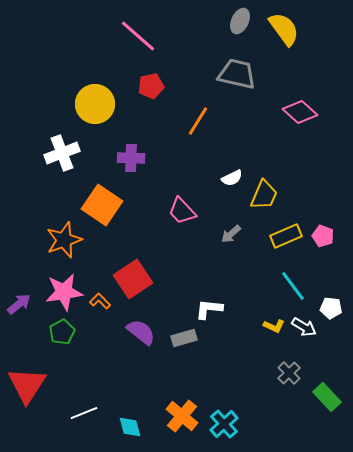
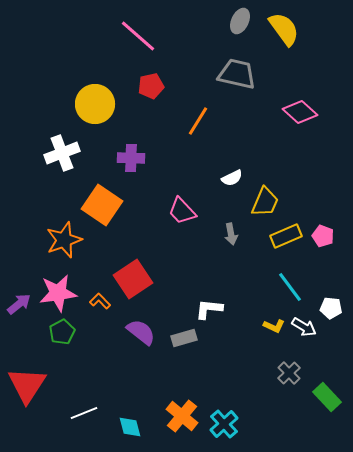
yellow trapezoid: moved 1 px right, 7 px down
gray arrow: rotated 60 degrees counterclockwise
cyan line: moved 3 px left, 1 px down
pink star: moved 6 px left, 1 px down
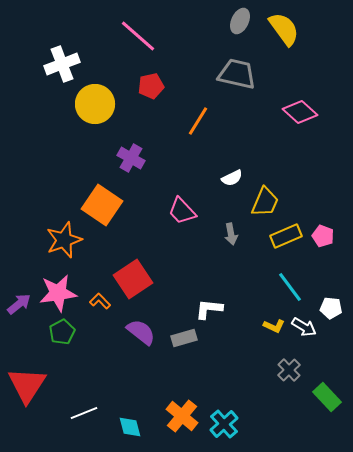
white cross: moved 89 px up
purple cross: rotated 28 degrees clockwise
gray cross: moved 3 px up
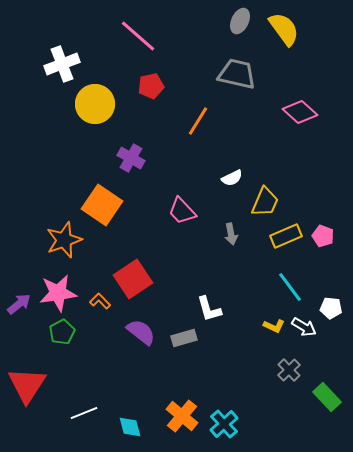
white L-shape: rotated 112 degrees counterclockwise
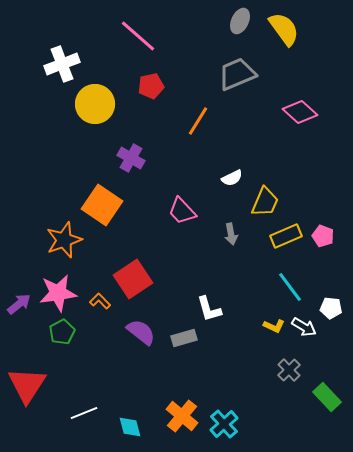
gray trapezoid: rotated 36 degrees counterclockwise
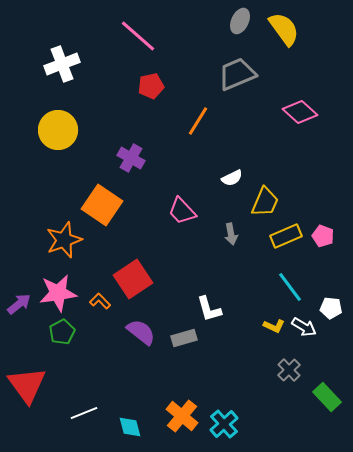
yellow circle: moved 37 px left, 26 px down
red triangle: rotated 9 degrees counterclockwise
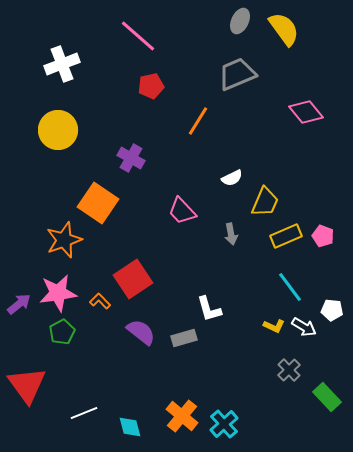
pink diamond: moved 6 px right; rotated 8 degrees clockwise
orange square: moved 4 px left, 2 px up
white pentagon: moved 1 px right, 2 px down
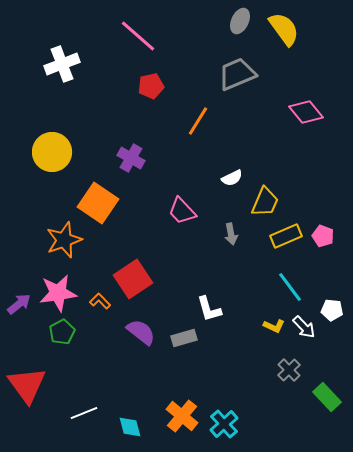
yellow circle: moved 6 px left, 22 px down
white arrow: rotated 15 degrees clockwise
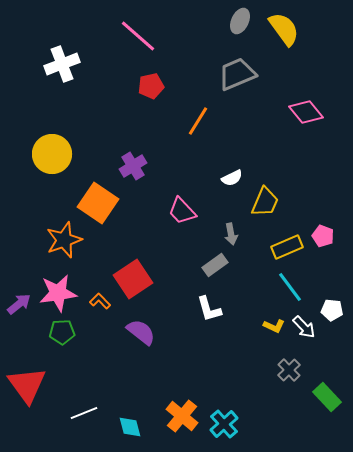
yellow circle: moved 2 px down
purple cross: moved 2 px right, 8 px down; rotated 28 degrees clockwise
yellow rectangle: moved 1 px right, 11 px down
green pentagon: rotated 25 degrees clockwise
gray rectangle: moved 31 px right, 73 px up; rotated 20 degrees counterclockwise
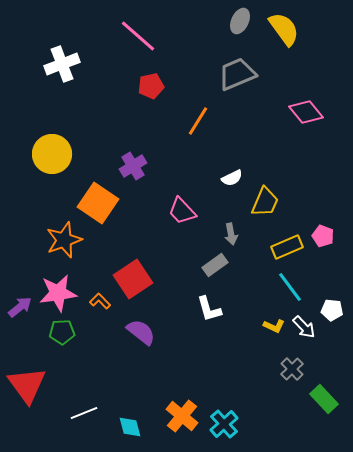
purple arrow: moved 1 px right, 3 px down
gray cross: moved 3 px right, 1 px up
green rectangle: moved 3 px left, 2 px down
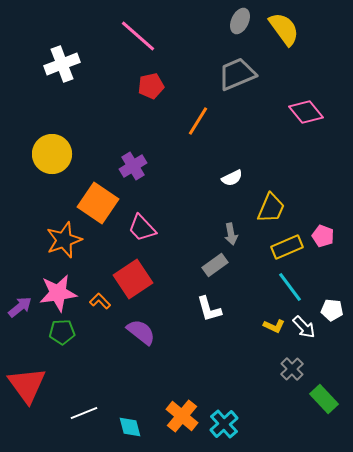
yellow trapezoid: moved 6 px right, 6 px down
pink trapezoid: moved 40 px left, 17 px down
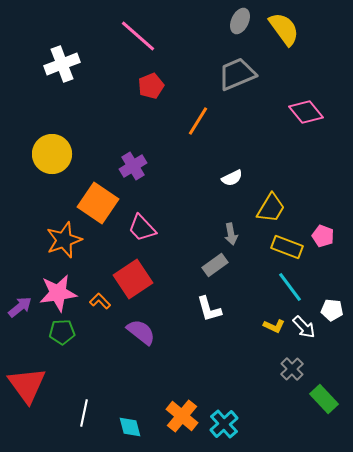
red pentagon: rotated 10 degrees counterclockwise
yellow trapezoid: rotated 8 degrees clockwise
yellow rectangle: rotated 44 degrees clockwise
white line: rotated 56 degrees counterclockwise
